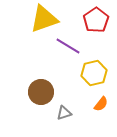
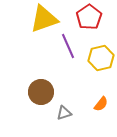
red pentagon: moved 7 px left, 3 px up
purple line: rotated 35 degrees clockwise
yellow hexagon: moved 7 px right, 15 px up
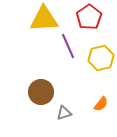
yellow triangle: rotated 16 degrees clockwise
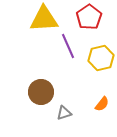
orange semicircle: moved 1 px right
